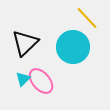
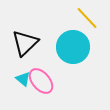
cyan triangle: rotated 35 degrees counterclockwise
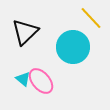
yellow line: moved 4 px right
black triangle: moved 11 px up
